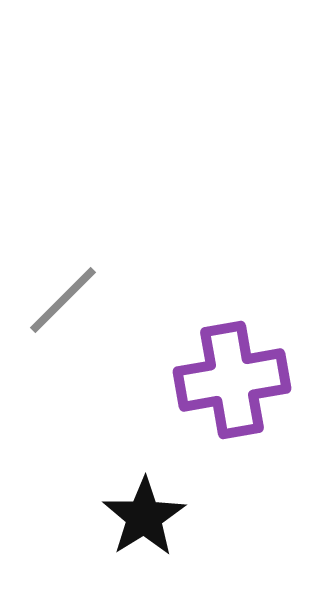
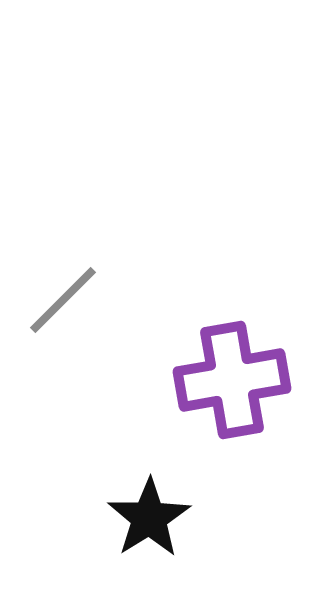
black star: moved 5 px right, 1 px down
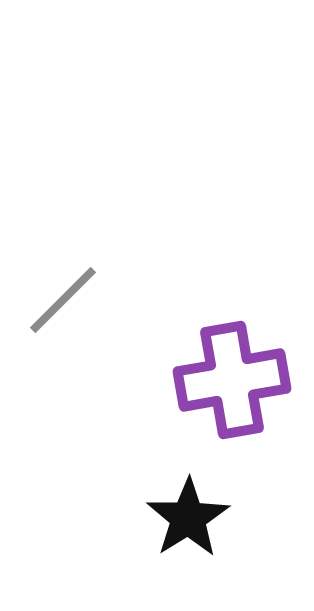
black star: moved 39 px right
